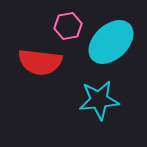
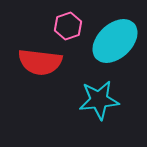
pink hexagon: rotated 8 degrees counterclockwise
cyan ellipse: moved 4 px right, 1 px up
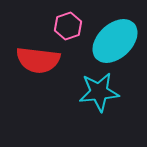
red semicircle: moved 2 px left, 2 px up
cyan star: moved 8 px up
